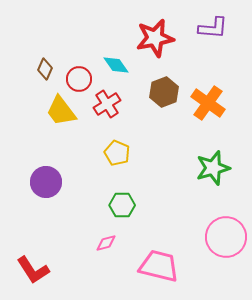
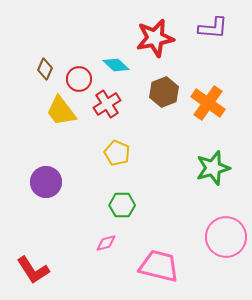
cyan diamond: rotated 12 degrees counterclockwise
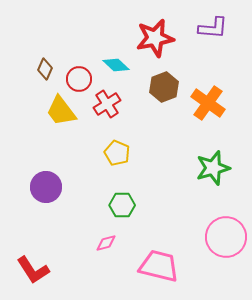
brown hexagon: moved 5 px up
purple circle: moved 5 px down
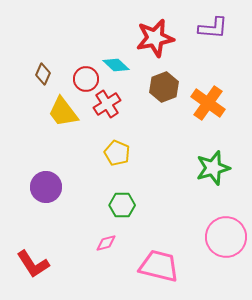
brown diamond: moved 2 px left, 5 px down
red circle: moved 7 px right
yellow trapezoid: moved 2 px right, 1 px down
red L-shape: moved 6 px up
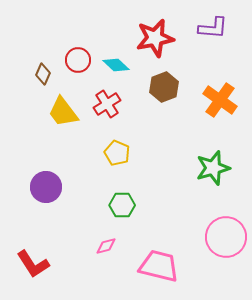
red circle: moved 8 px left, 19 px up
orange cross: moved 12 px right, 3 px up
pink diamond: moved 3 px down
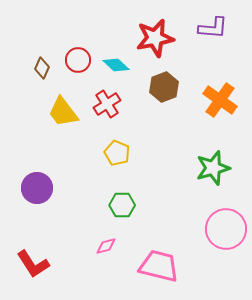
brown diamond: moved 1 px left, 6 px up
purple circle: moved 9 px left, 1 px down
pink circle: moved 8 px up
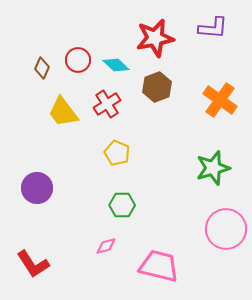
brown hexagon: moved 7 px left
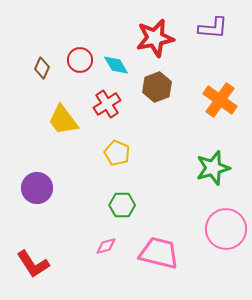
red circle: moved 2 px right
cyan diamond: rotated 16 degrees clockwise
yellow trapezoid: moved 8 px down
pink trapezoid: moved 13 px up
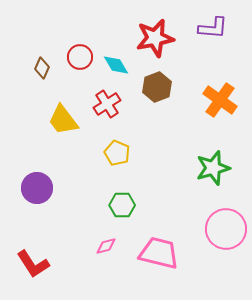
red circle: moved 3 px up
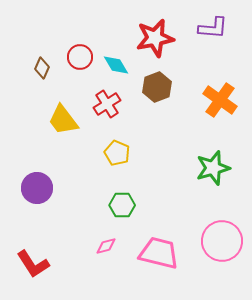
pink circle: moved 4 px left, 12 px down
